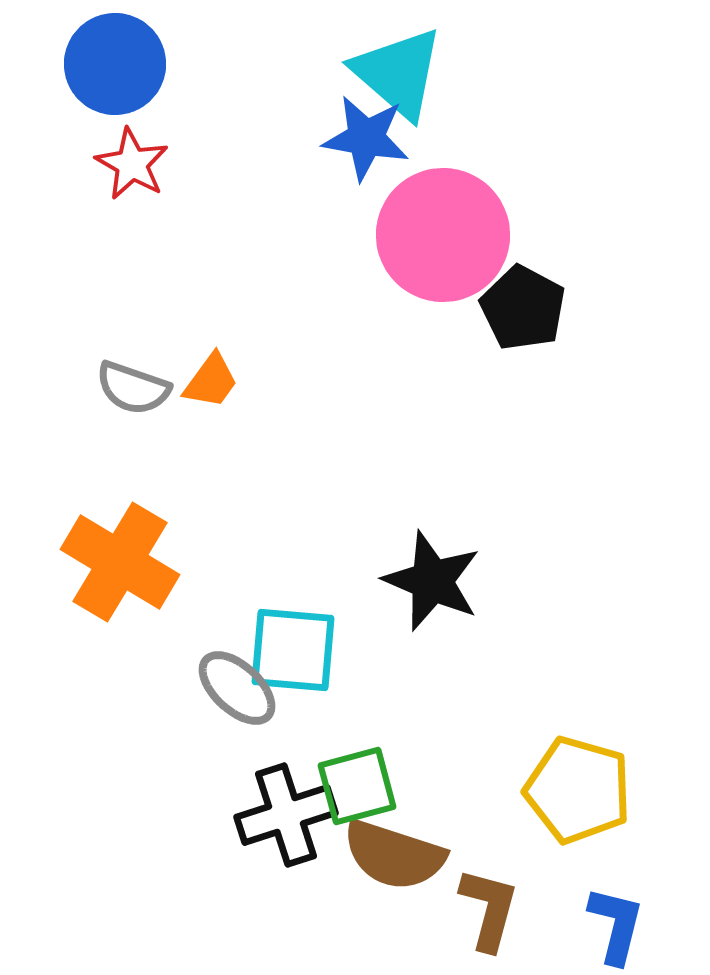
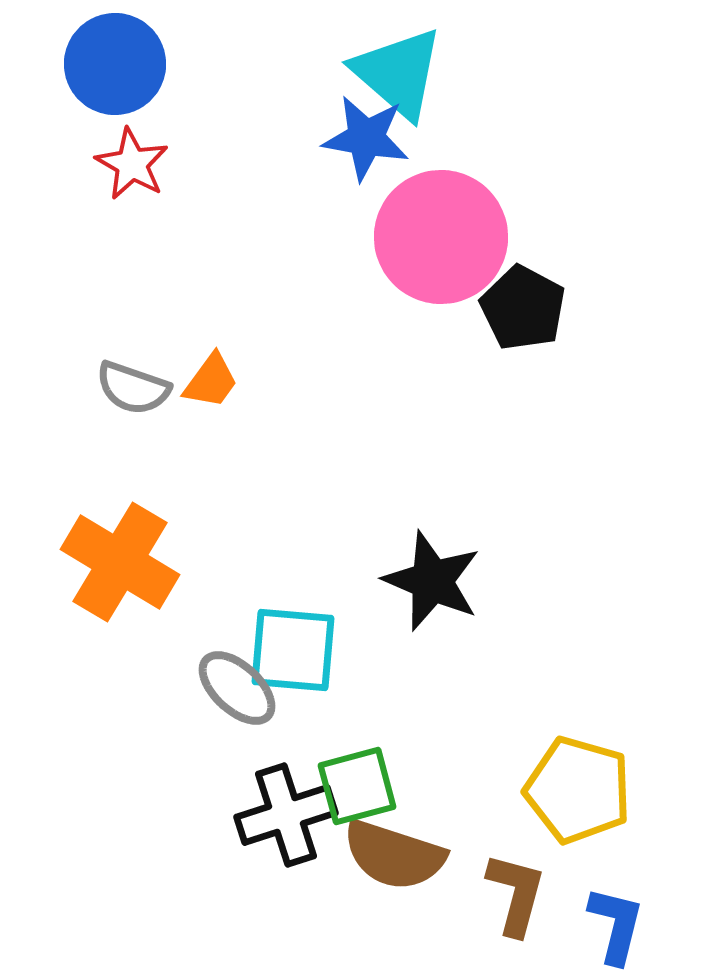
pink circle: moved 2 px left, 2 px down
brown L-shape: moved 27 px right, 15 px up
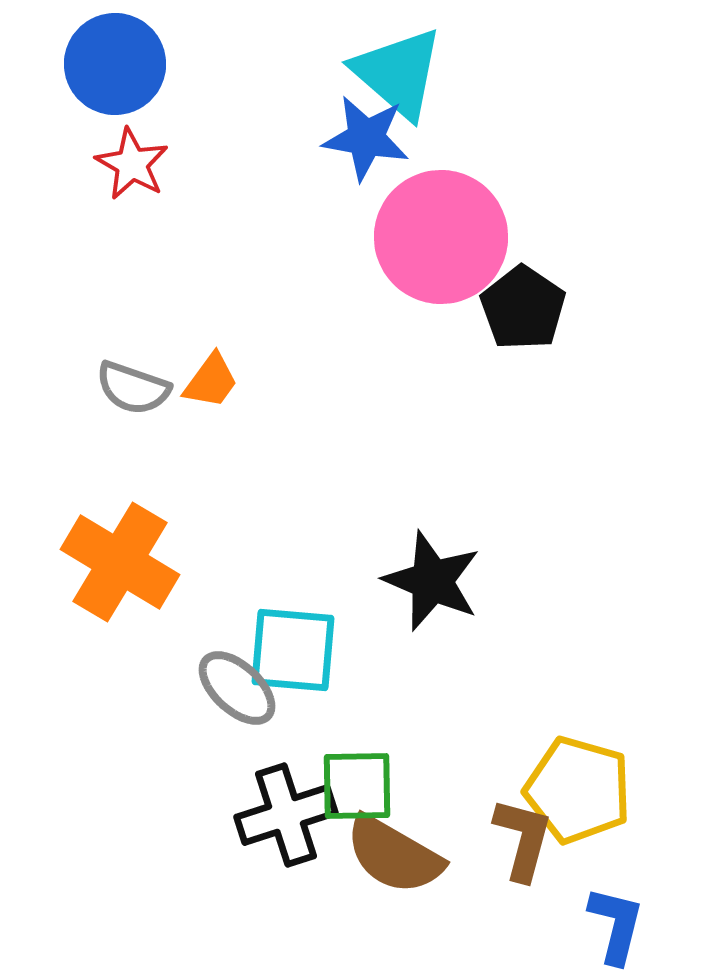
black pentagon: rotated 6 degrees clockwise
green square: rotated 14 degrees clockwise
brown semicircle: rotated 12 degrees clockwise
brown L-shape: moved 7 px right, 55 px up
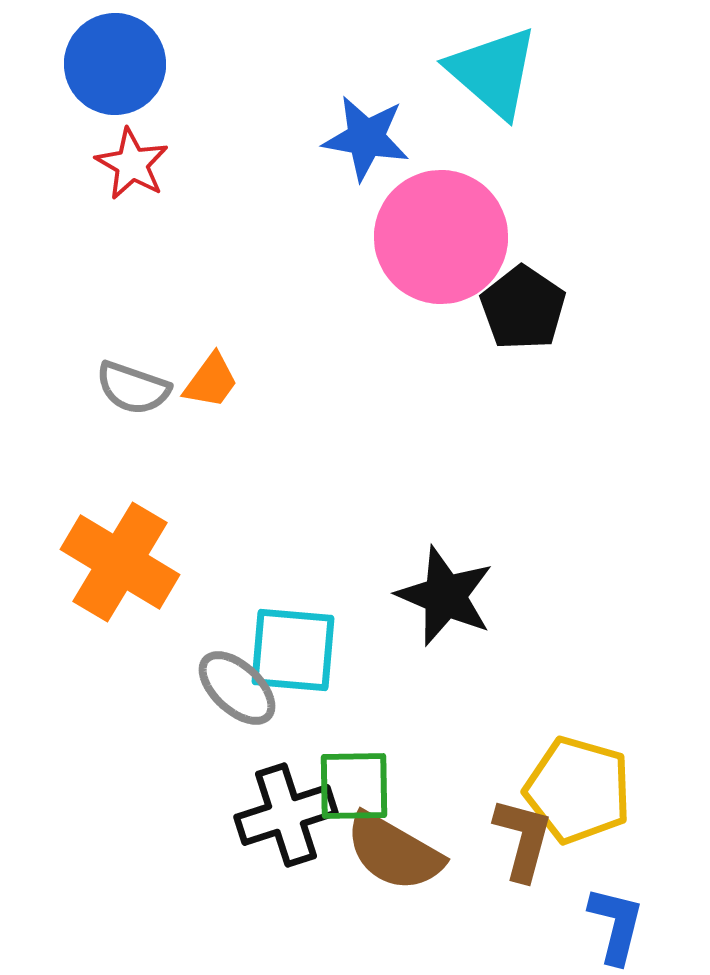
cyan triangle: moved 95 px right, 1 px up
black star: moved 13 px right, 15 px down
green square: moved 3 px left
brown semicircle: moved 3 px up
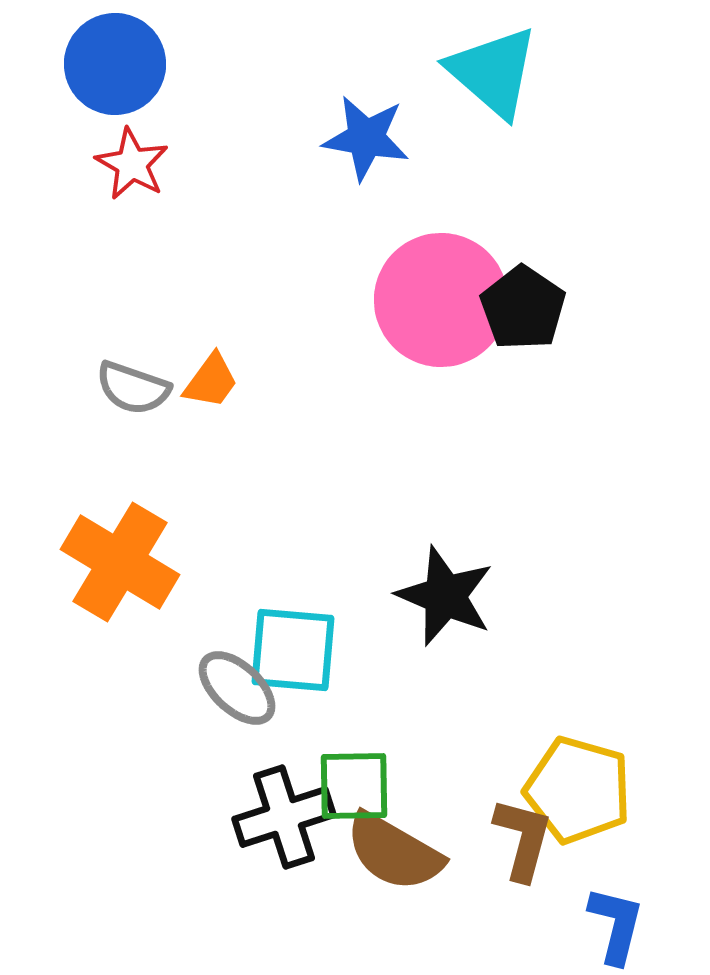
pink circle: moved 63 px down
black cross: moved 2 px left, 2 px down
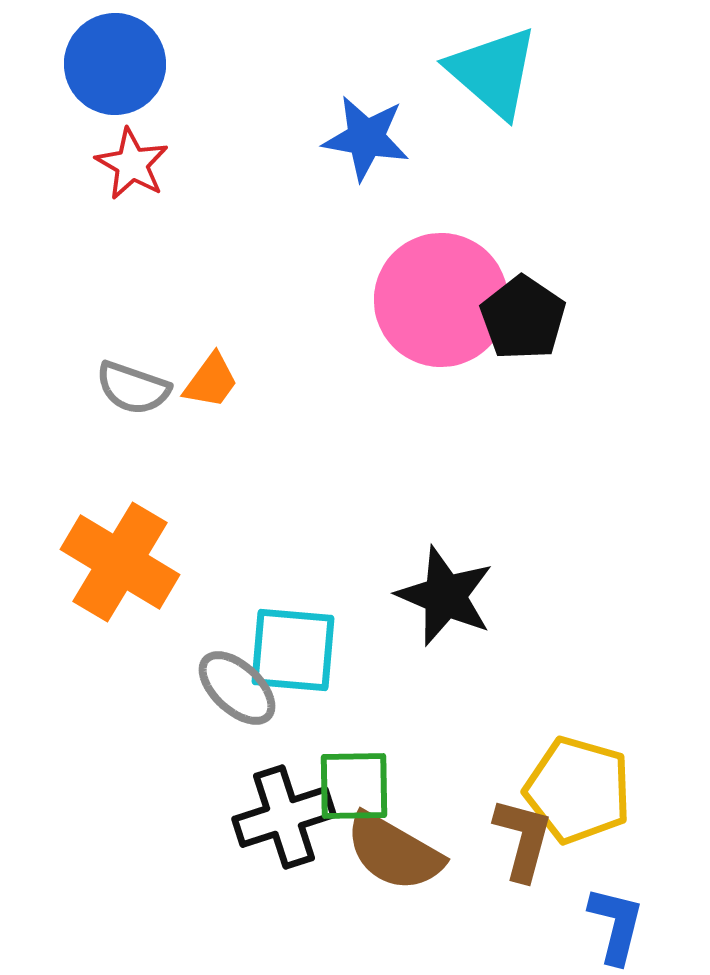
black pentagon: moved 10 px down
